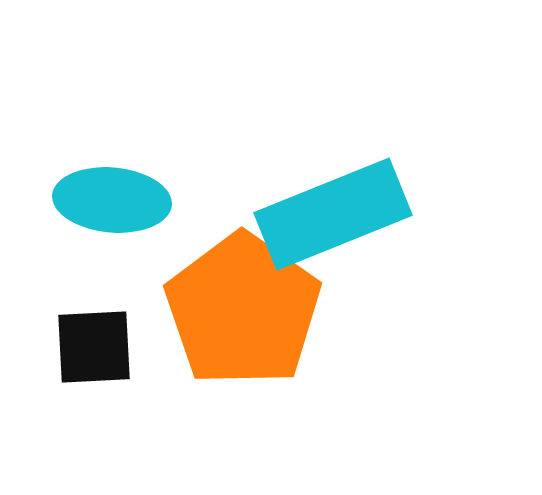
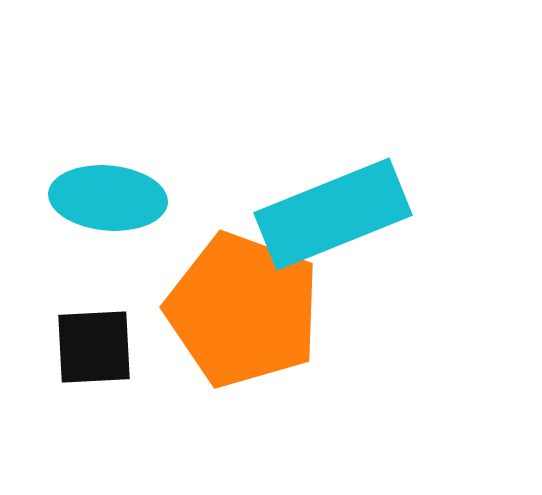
cyan ellipse: moved 4 px left, 2 px up
orange pentagon: rotated 15 degrees counterclockwise
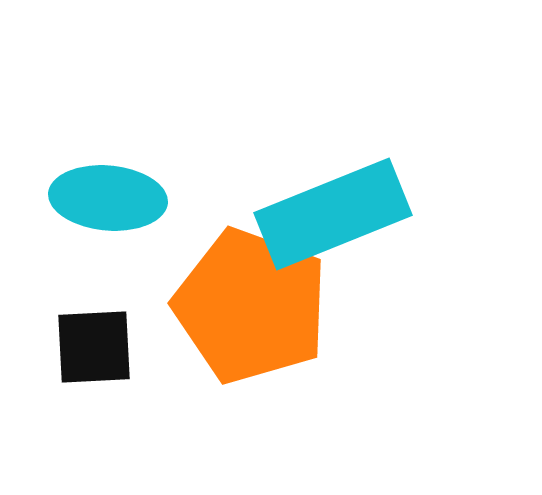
orange pentagon: moved 8 px right, 4 px up
